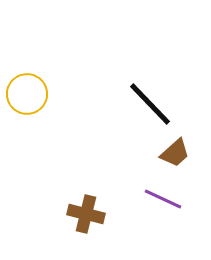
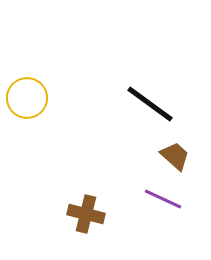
yellow circle: moved 4 px down
black line: rotated 10 degrees counterclockwise
brown trapezoid: moved 3 px down; rotated 96 degrees counterclockwise
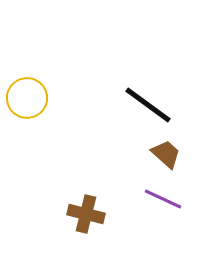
black line: moved 2 px left, 1 px down
brown trapezoid: moved 9 px left, 2 px up
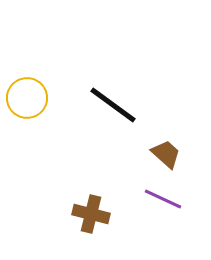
black line: moved 35 px left
brown cross: moved 5 px right
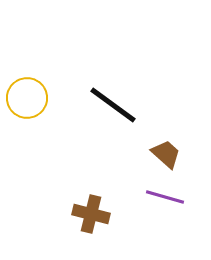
purple line: moved 2 px right, 2 px up; rotated 9 degrees counterclockwise
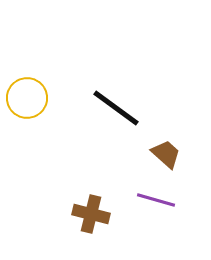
black line: moved 3 px right, 3 px down
purple line: moved 9 px left, 3 px down
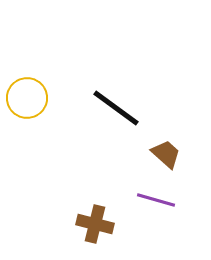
brown cross: moved 4 px right, 10 px down
